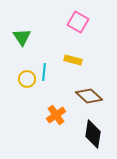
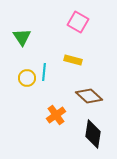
yellow circle: moved 1 px up
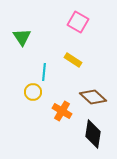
yellow rectangle: rotated 18 degrees clockwise
yellow circle: moved 6 px right, 14 px down
brown diamond: moved 4 px right, 1 px down
orange cross: moved 6 px right, 4 px up; rotated 24 degrees counterclockwise
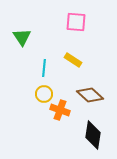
pink square: moved 2 px left; rotated 25 degrees counterclockwise
cyan line: moved 4 px up
yellow circle: moved 11 px right, 2 px down
brown diamond: moved 3 px left, 2 px up
orange cross: moved 2 px left, 1 px up; rotated 12 degrees counterclockwise
black diamond: moved 1 px down
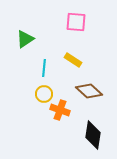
green triangle: moved 3 px right, 2 px down; rotated 30 degrees clockwise
brown diamond: moved 1 px left, 4 px up
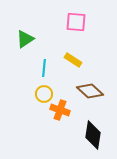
brown diamond: moved 1 px right
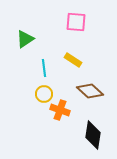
cyan line: rotated 12 degrees counterclockwise
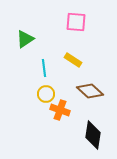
yellow circle: moved 2 px right
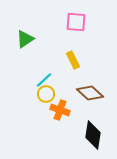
yellow rectangle: rotated 30 degrees clockwise
cyan line: moved 12 px down; rotated 54 degrees clockwise
brown diamond: moved 2 px down
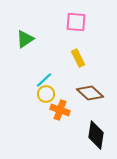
yellow rectangle: moved 5 px right, 2 px up
black diamond: moved 3 px right
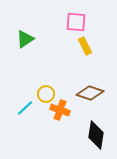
yellow rectangle: moved 7 px right, 12 px up
cyan line: moved 19 px left, 28 px down
brown diamond: rotated 24 degrees counterclockwise
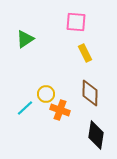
yellow rectangle: moved 7 px down
brown diamond: rotated 72 degrees clockwise
